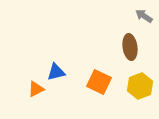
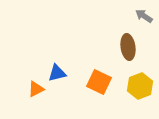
brown ellipse: moved 2 px left
blue triangle: moved 1 px right, 1 px down
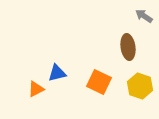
yellow hexagon: rotated 20 degrees counterclockwise
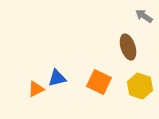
brown ellipse: rotated 10 degrees counterclockwise
blue triangle: moved 5 px down
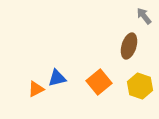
gray arrow: rotated 18 degrees clockwise
brown ellipse: moved 1 px right, 1 px up; rotated 35 degrees clockwise
orange square: rotated 25 degrees clockwise
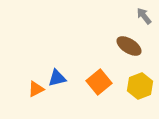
brown ellipse: rotated 75 degrees counterclockwise
yellow hexagon: rotated 20 degrees clockwise
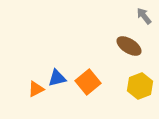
orange square: moved 11 px left
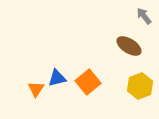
orange triangle: rotated 30 degrees counterclockwise
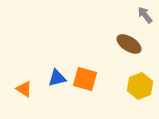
gray arrow: moved 1 px right, 1 px up
brown ellipse: moved 2 px up
orange square: moved 3 px left, 3 px up; rotated 35 degrees counterclockwise
orange triangle: moved 12 px left; rotated 30 degrees counterclockwise
